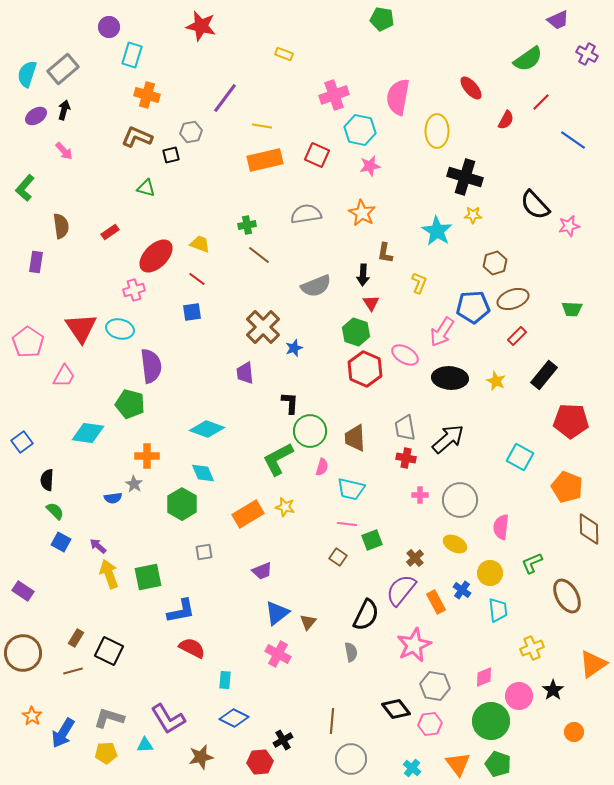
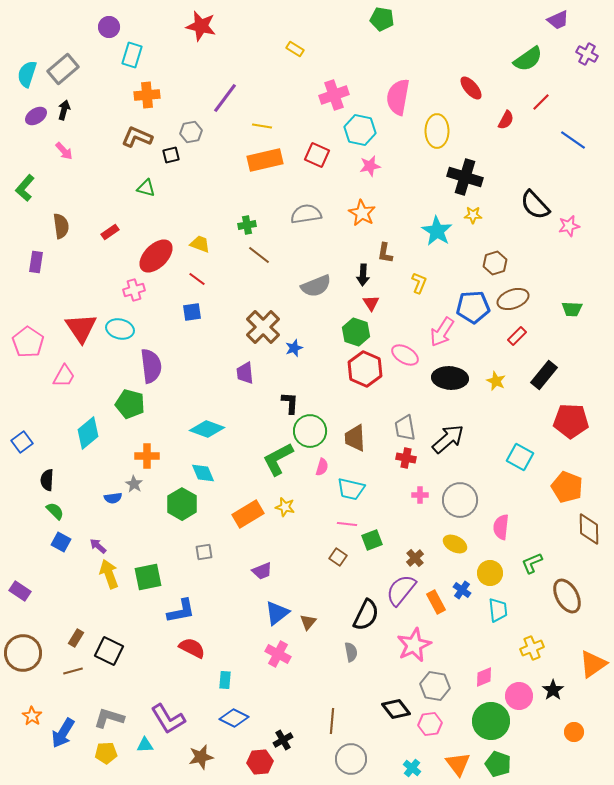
yellow rectangle at (284, 54): moved 11 px right, 5 px up; rotated 12 degrees clockwise
orange cross at (147, 95): rotated 20 degrees counterclockwise
cyan diamond at (88, 433): rotated 48 degrees counterclockwise
purple rectangle at (23, 591): moved 3 px left
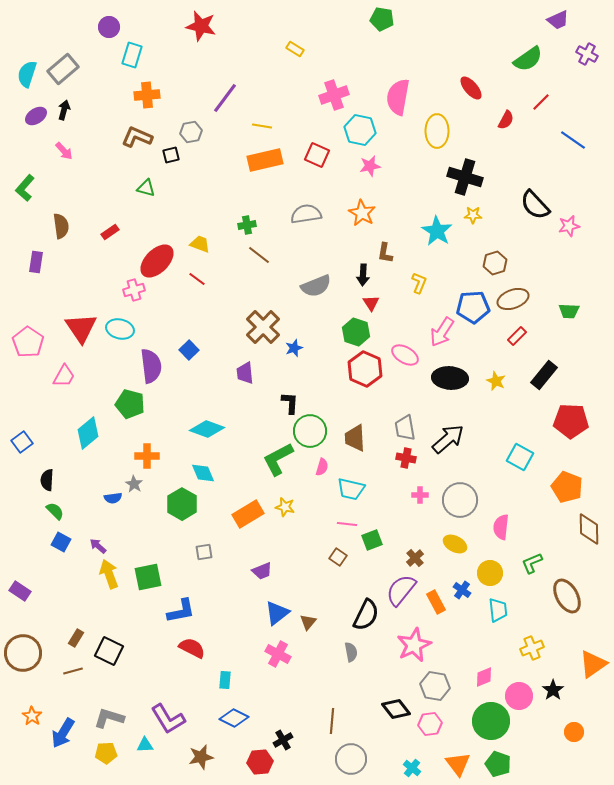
red ellipse at (156, 256): moved 1 px right, 5 px down
green trapezoid at (572, 309): moved 3 px left, 2 px down
blue square at (192, 312): moved 3 px left, 38 px down; rotated 36 degrees counterclockwise
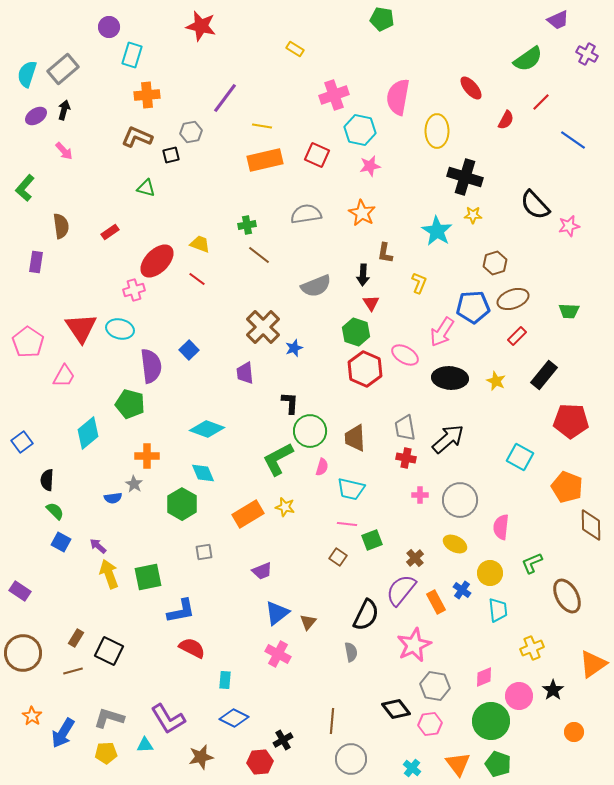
brown diamond at (589, 529): moved 2 px right, 4 px up
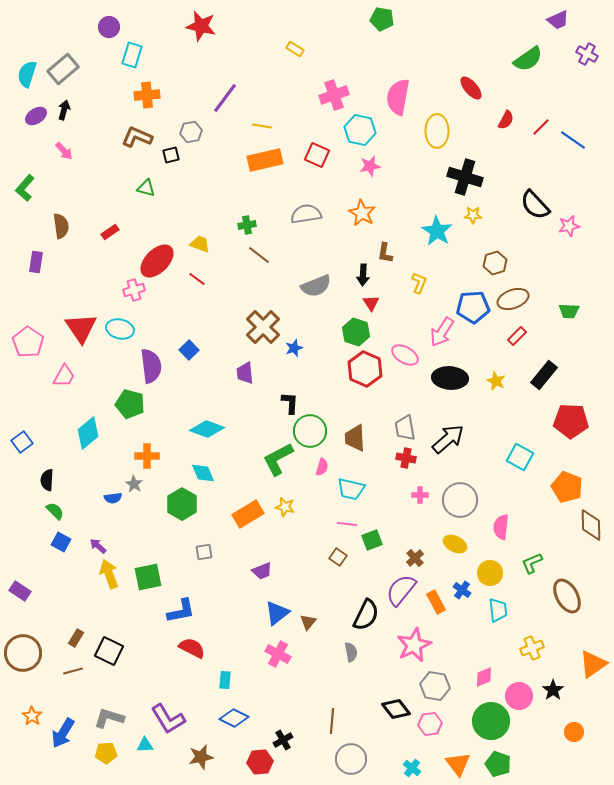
red line at (541, 102): moved 25 px down
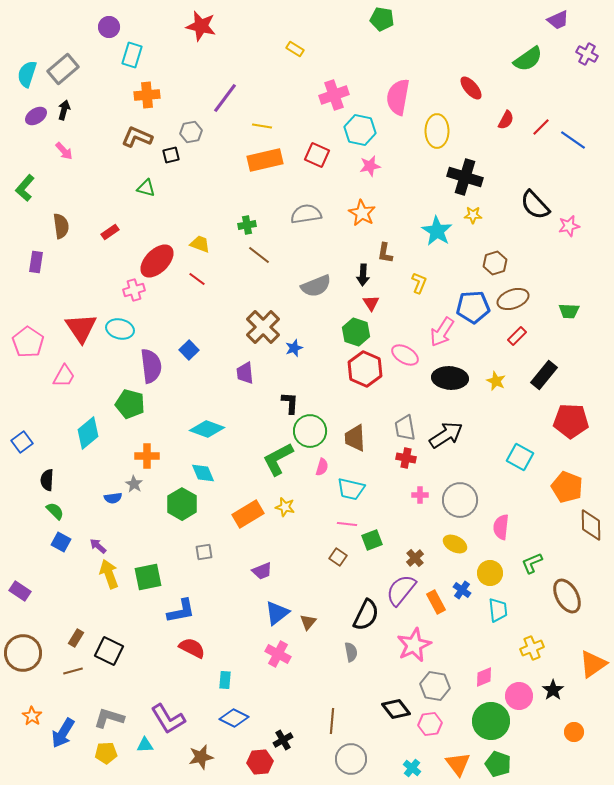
black arrow at (448, 439): moved 2 px left, 4 px up; rotated 8 degrees clockwise
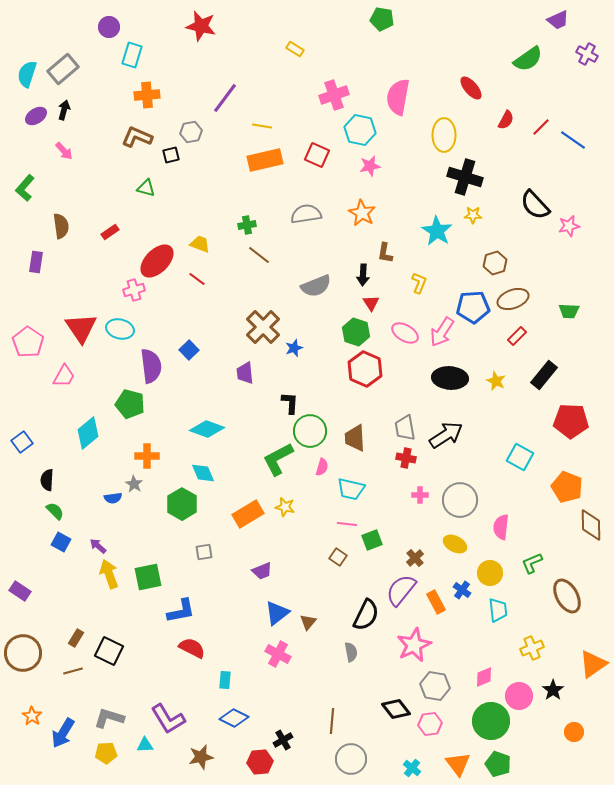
yellow ellipse at (437, 131): moved 7 px right, 4 px down
pink ellipse at (405, 355): moved 22 px up
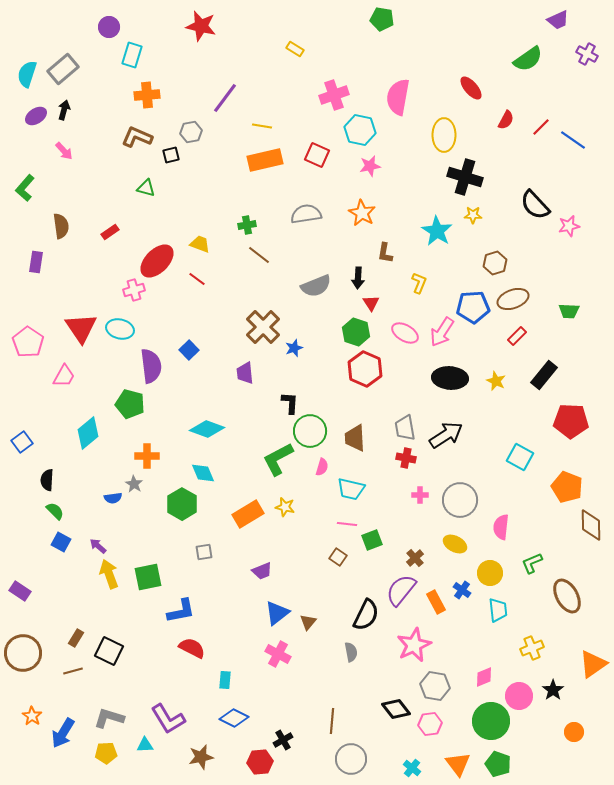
black arrow at (363, 275): moved 5 px left, 3 px down
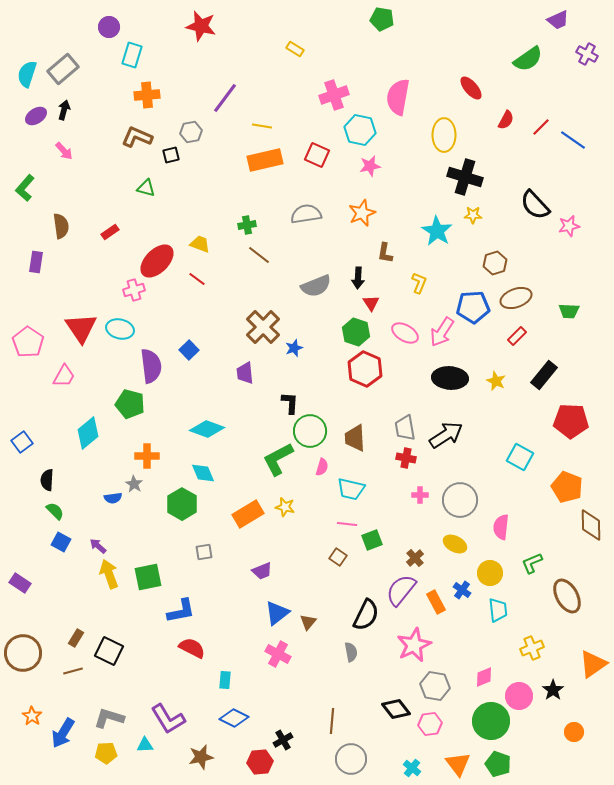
orange star at (362, 213): rotated 20 degrees clockwise
brown ellipse at (513, 299): moved 3 px right, 1 px up
purple rectangle at (20, 591): moved 8 px up
